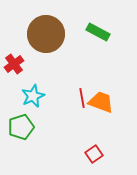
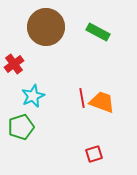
brown circle: moved 7 px up
orange trapezoid: moved 1 px right
red square: rotated 18 degrees clockwise
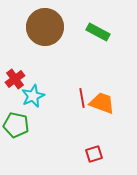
brown circle: moved 1 px left
red cross: moved 1 px right, 15 px down
orange trapezoid: moved 1 px down
green pentagon: moved 5 px left, 2 px up; rotated 30 degrees clockwise
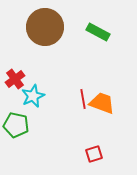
red line: moved 1 px right, 1 px down
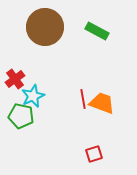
green rectangle: moved 1 px left, 1 px up
green pentagon: moved 5 px right, 9 px up
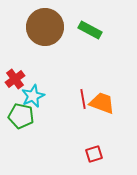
green rectangle: moved 7 px left, 1 px up
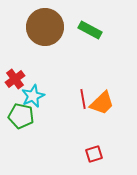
orange trapezoid: rotated 116 degrees clockwise
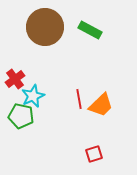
red line: moved 4 px left
orange trapezoid: moved 1 px left, 2 px down
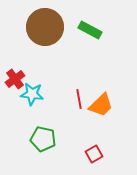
cyan star: moved 1 px left, 2 px up; rotated 30 degrees clockwise
green pentagon: moved 22 px right, 23 px down
red square: rotated 12 degrees counterclockwise
